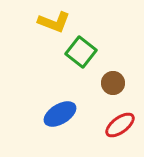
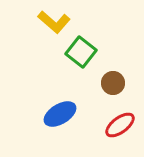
yellow L-shape: rotated 20 degrees clockwise
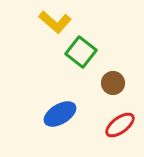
yellow L-shape: moved 1 px right
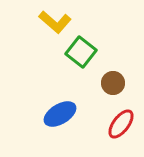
red ellipse: moved 1 px right, 1 px up; rotated 16 degrees counterclockwise
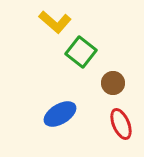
red ellipse: rotated 60 degrees counterclockwise
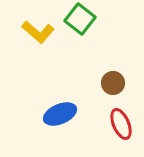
yellow L-shape: moved 17 px left, 10 px down
green square: moved 1 px left, 33 px up
blue ellipse: rotated 8 degrees clockwise
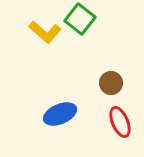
yellow L-shape: moved 7 px right
brown circle: moved 2 px left
red ellipse: moved 1 px left, 2 px up
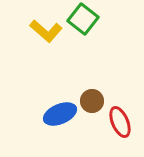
green square: moved 3 px right
yellow L-shape: moved 1 px right, 1 px up
brown circle: moved 19 px left, 18 px down
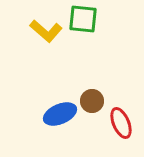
green square: rotated 32 degrees counterclockwise
red ellipse: moved 1 px right, 1 px down
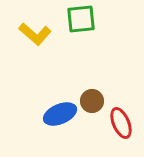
green square: moved 2 px left; rotated 12 degrees counterclockwise
yellow L-shape: moved 11 px left, 3 px down
